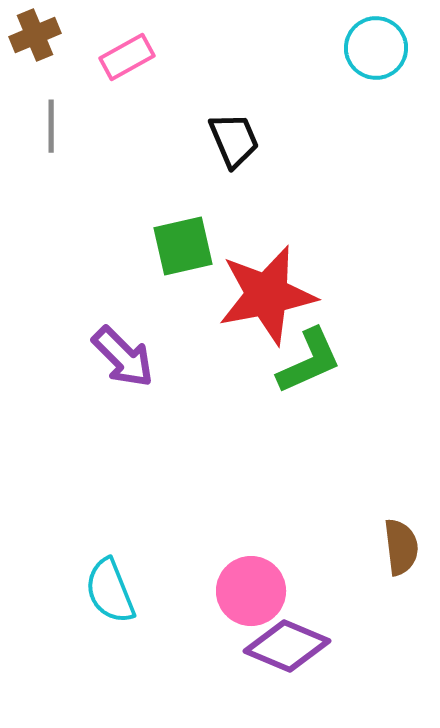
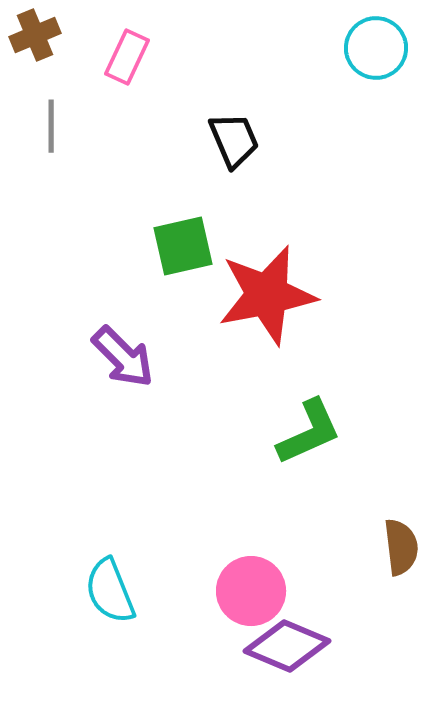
pink rectangle: rotated 36 degrees counterclockwise
green L-shape: moved 71 px down
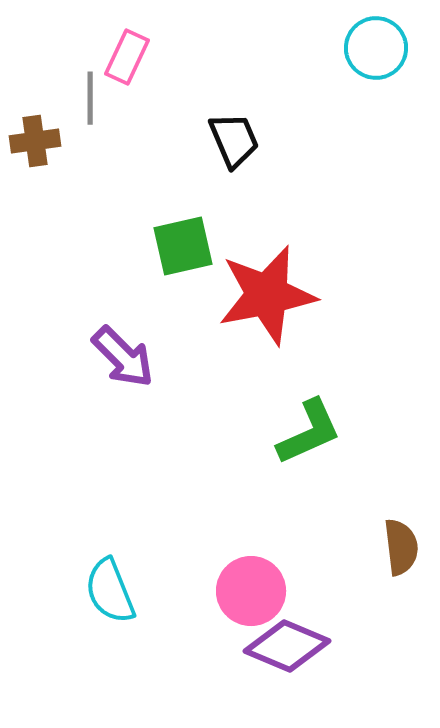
brown cross: moved 106 px down; rotated 15 degrees clockwise
gray line: moved 39 px right, 28 px up
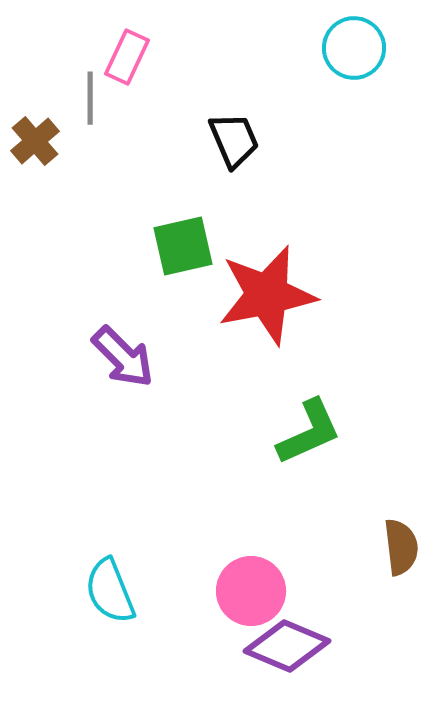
cyan circle: moved 22 px left
brown cross: rotated 33 degrees counterclockwise
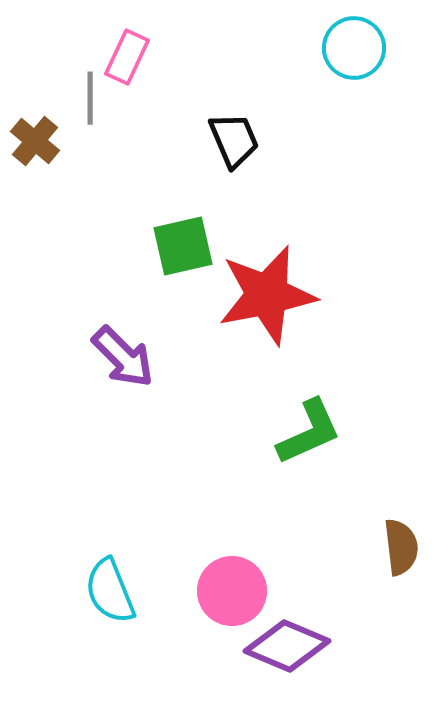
brown cross: rotated 9 degrees counterclockwise
pink circle: moved 19 px left
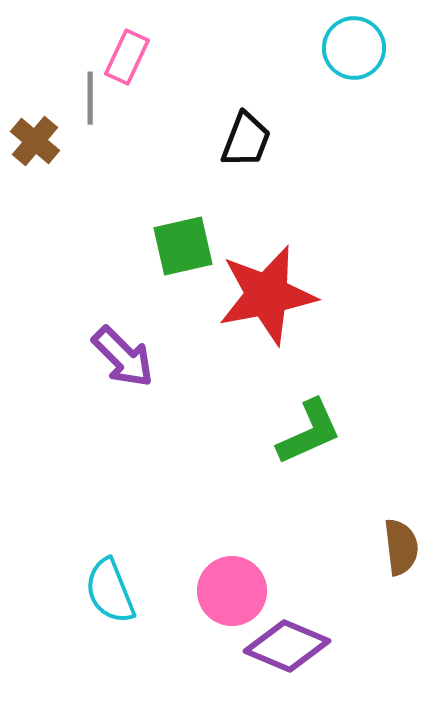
black trapezoid: moved 12 px right; rotated 44 degrees clockwise
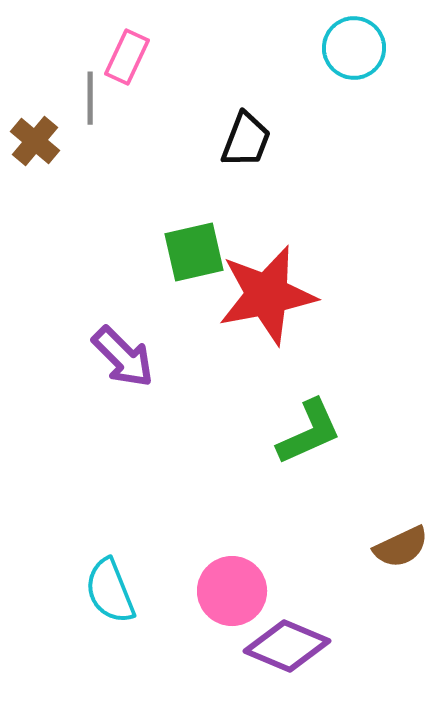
green square: moved 11 px right, 6 px down
brown semicircle: rotated 72 degrees clockwise
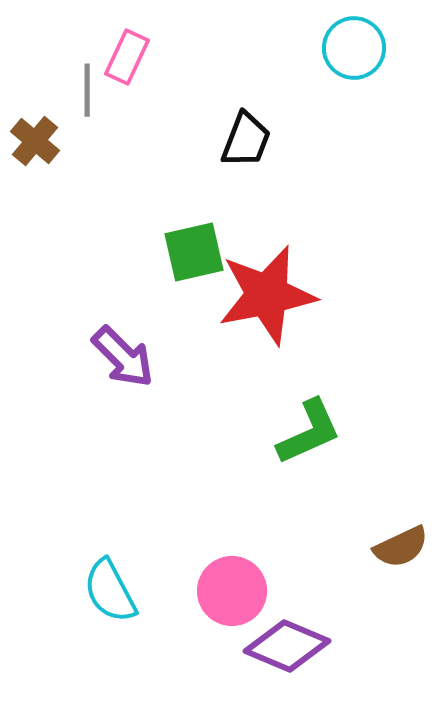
gray line: moved 3 px left, 8 px up
cyan semicircle: rotated 6 degrees counterclockwise
